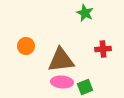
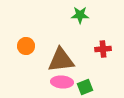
green star: moved 5 px left, 2 px down; rotated 24 degrees counterclockwise
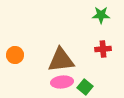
green star: moved 21 px right
orange circle: moved 11 px left, 9 px down
pink ellipse: rotated 10 degrees counterclockwise
green square: rotated 28 degrees counterclockwise
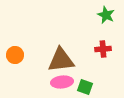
green star: moved 5 px right; rotated 24 degrees clockwise
green square: rotated 21 degrees counterclockwise
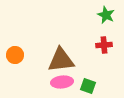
red cross: moved 1 px right, 4 px up
green square: moved 3 px right, 1 px up
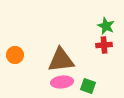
green star: moved 11 px down
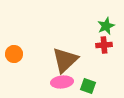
green star: rotated 24 degrees clockwise
orange circle: moved 1 px left, 1 px up
brown triangle: moved 4 px right; rotated 36 degrees counterclockwise
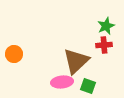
brown triangle: moved 11 px right, 1 px down
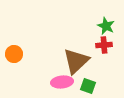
green star: rotated 24 degrees counterclockwise
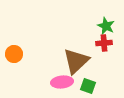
red cross: moved 2 px up
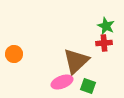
pink ellipse: rotated 15 degrees counterclockwise
